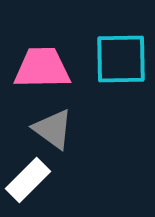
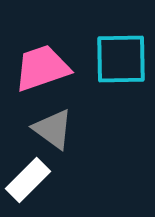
pink trapezoid: rotated 18 degrees counterclockwise
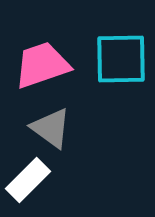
pink trapezoid: moved 3 px up
gray triangle: moved 2 px left, 1 px up
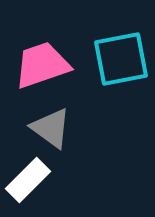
cyan square: rotated 10 degrees counterclockwise
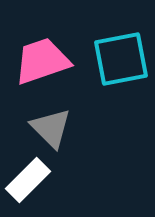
pink trapezoid: moved 4 px up
gray triangle: rotated 9 degrees clockwise
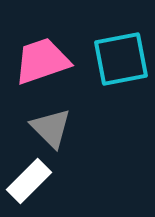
white rectangle: moved 1 px right, 1 px down
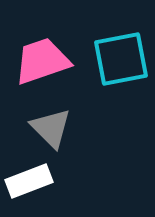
white rectangle: rotated 24 degrees clockwise
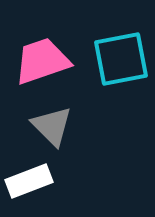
gray triangle: moved 1 px right, 2 px up
